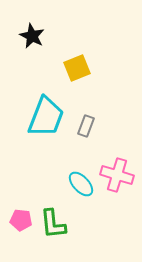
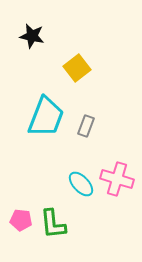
black star: rotated 15 degrees counterclockwise
yellow square: rotated 16 degrees counterclockwise
pink cross: moved 4 px down
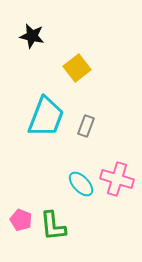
pink pentagon: rotated 15 degrees clockwise
green L-shape: moved 2 px down
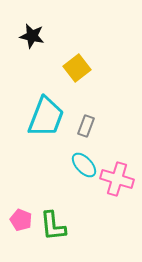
cyan ellipse: moved 3 px right, 19 px up
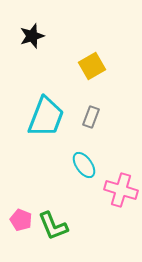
black star: rotated 30 degrees counterclockwise
yellow square: moved 15 px right, 2 px up; rotated 8 degrees clockwise
gray rectangle: moved 5 px right, 9 px up
cyan ellipse: rotated 8 degrees clockwise
pink cross: moved 4 px right, 11 px down
green L-shape: rotated 16 degrees counterclockwise
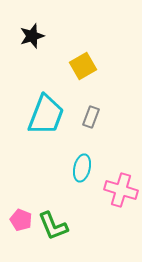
yellow square: moved 9 px left
cyan trapezoid: moved 2 px up
cyan ellipse: moved 2 px left, 3 px down; rotated 48 degrees clockwise
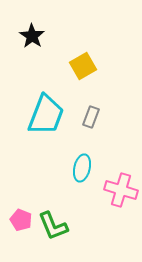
black star: rotated 20 degrees counterclockwise
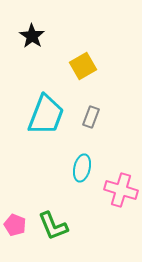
pink pentagon: moved 6 px left, 5 px down
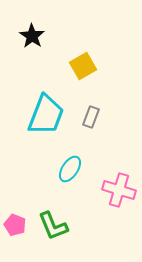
cyan ellipse: moved 12 px left, 1 px down; rotated 20 degrees clockwise
pink cross: moved 2 px left
